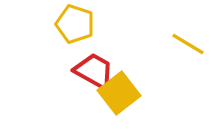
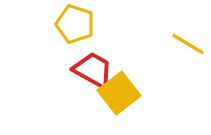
red trapezoid: moved 1 px left, 1 px up
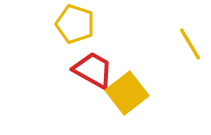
yellow line: moved 2 px right; rotated 28 degrees clockwise
yellow square: moved 8 px right
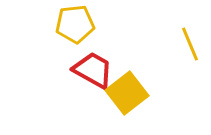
yellow pentagon: rotated 24 degrees counterclockwise
yellow line: rotated 8 degrees clockwise
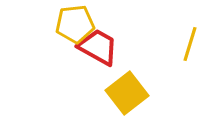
yellow line: rotated 40 degrees clockwise
red trapezoid: moved 5 px right, 23 px up
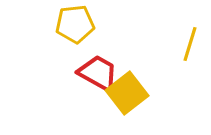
red trapezoid: moved 26 px down
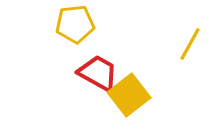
yellow line: rotated 12 degrees clockwise
yellow square: moved 2 px right, 2 px down
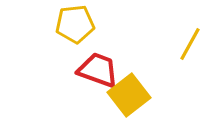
red trapezoid: moved 3 px up; rotated 9 degrees counterclockwise
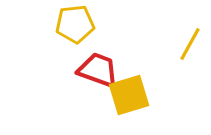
yellow square: rotated 21 degrees clockwise
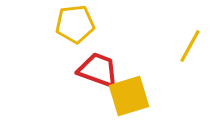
yellow line: moved 2 px down
yellow square: moved 1 px down
